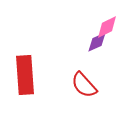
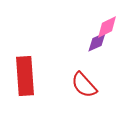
red rectangle: moved 1 px down
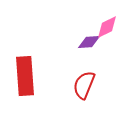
purple diamond: moved 8 px left; rotated 20 degrees clockwise
red semicircle: rotated 64 degrees clockwise
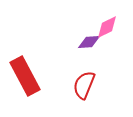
red rectangle: rotated 24 degrees counterclockwise
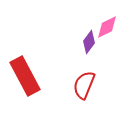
purple diamond: rotated 50 degrees counterclockwise
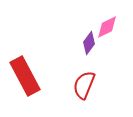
purple diamond: moved 1 px down
